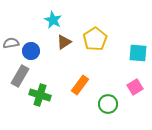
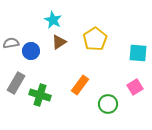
brown triangle: moved 5 px left
gray rectangle: moved 4 px left, 7 px down
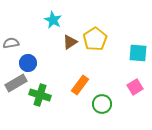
brown triangle: moved 11 px right
blue circle: moved 3 px left, 12 px down
gray rectangle: rotated 30 degrees clockwise
green circle: moved 6 px left
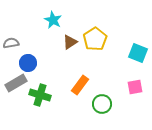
cyan square: rotated 18 degrees clockwise
pink square: rotated 21 degrees clockwise
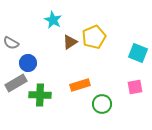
yellow pentagon: moved 1 px left, 2 px up; rotated 10 degrees clockwise
gray semicircle: rotated 140 degrees counterclockwise
orange rectangle: rotated 36 degrees clockwise
green cross: rotated 15 degrees counterclockwise
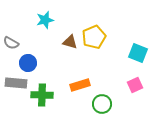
cyan star: moved 8 px left; rotated 30 degrees clockwise
brown triangle: rotated 49 degrees clockwise
gray rectangle: rotated 35 degrees clockwise
pink square: moved 2 px up; rotated 14 degrees counterclockwise
green cross: moved 2 px right
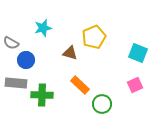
cyan star: moved 2 px left, 8 px down
brown triangle: moved 11 px down
blue circle: moved 2 px left, 3 px up
orange rectangle: rotated 60 degrees clockwise
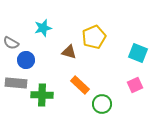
brown triangle: moved 1 px left, 1 px up
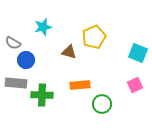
cyan star: moved 1 px up
gray semicircle: moved 2 px right
orange rectangle: rotated 48 degrees counterclockwise
